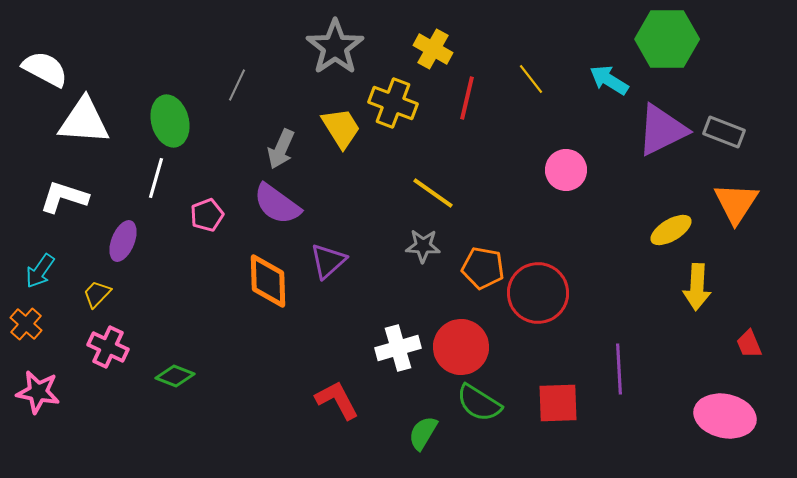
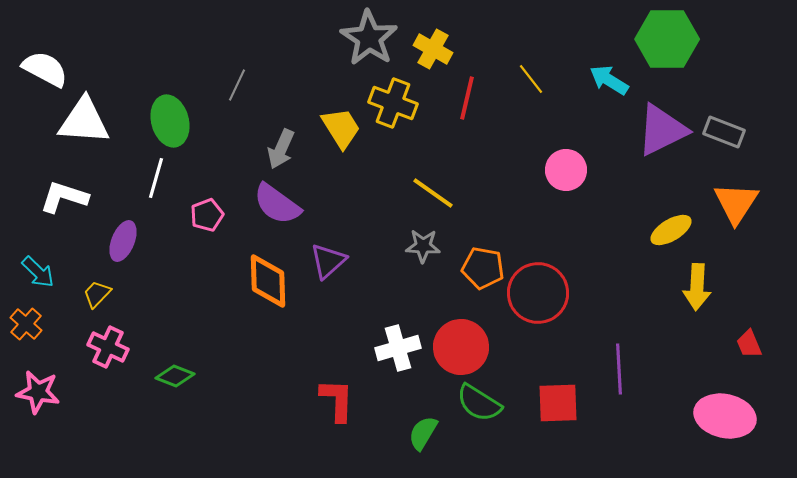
gray star at (335, 47): moved 34 px right, 9 px up; rotated 4 degrees counterclockwise
cyan arrow at (40, 271): moved 2 px left, 1 px down; rotated 81 degrees counterclockwise
red L-shape at (337, 400): rotated 30 degrees clockwise
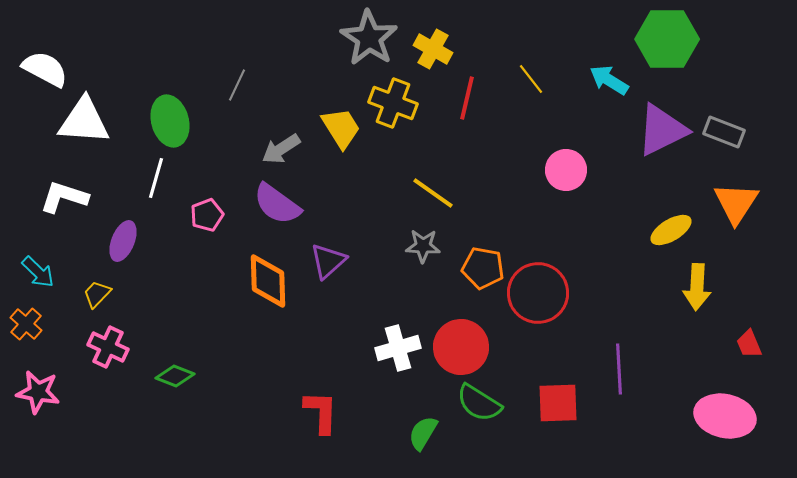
gray arrow at (281, 149): rotated 33 degrees clockwise
red L-shape at (337, 400): moved 16 px left, 12 px down
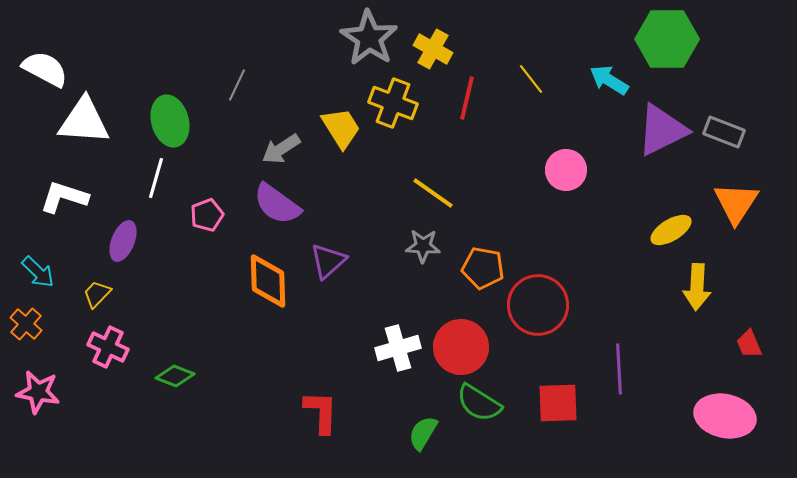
red circle at (538, 293): moved 12 px down
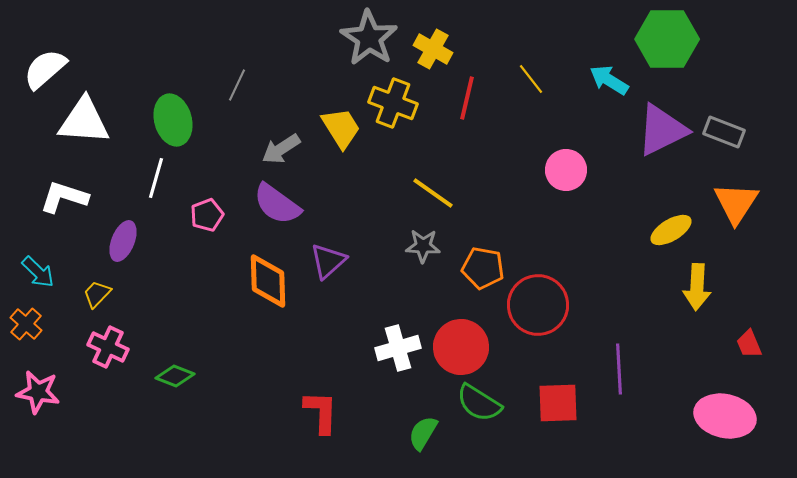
white semicircle at (45, 69): rotated 69 degrees counterclockwise
green ellipse at (170, 121): moved 3 px right, 1 px up
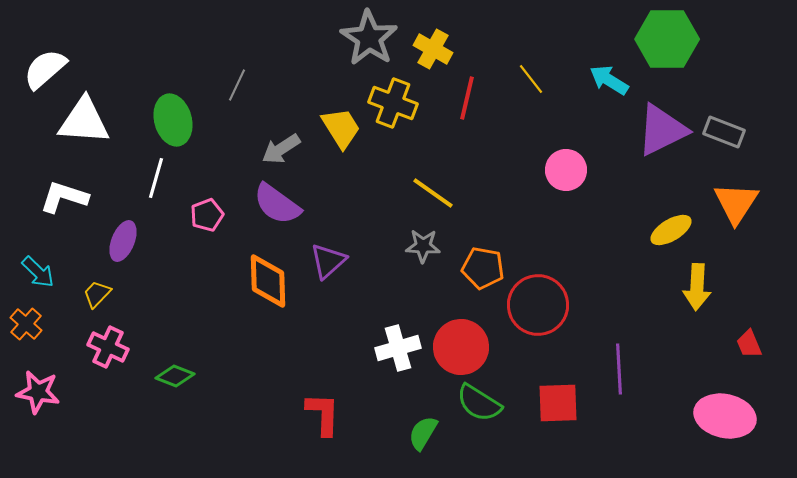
red L-shape at (321, 412): moved 2 px right, 2 px down
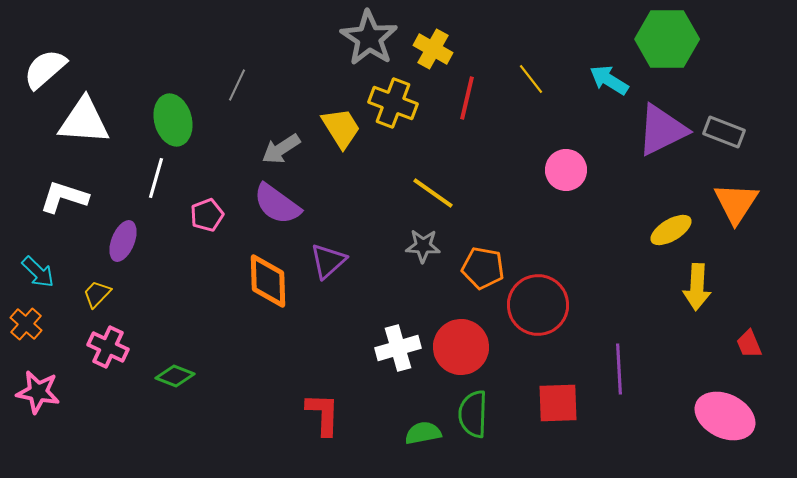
green semicircle at (479, 403): moved 6 px left, 11 px down; rotated 60 degrees clockwise
pink ellipse at (725, 416): rotated 14 degrees clockwise
green semicircle at (423, 433): rotated 48 degrees clockwise
